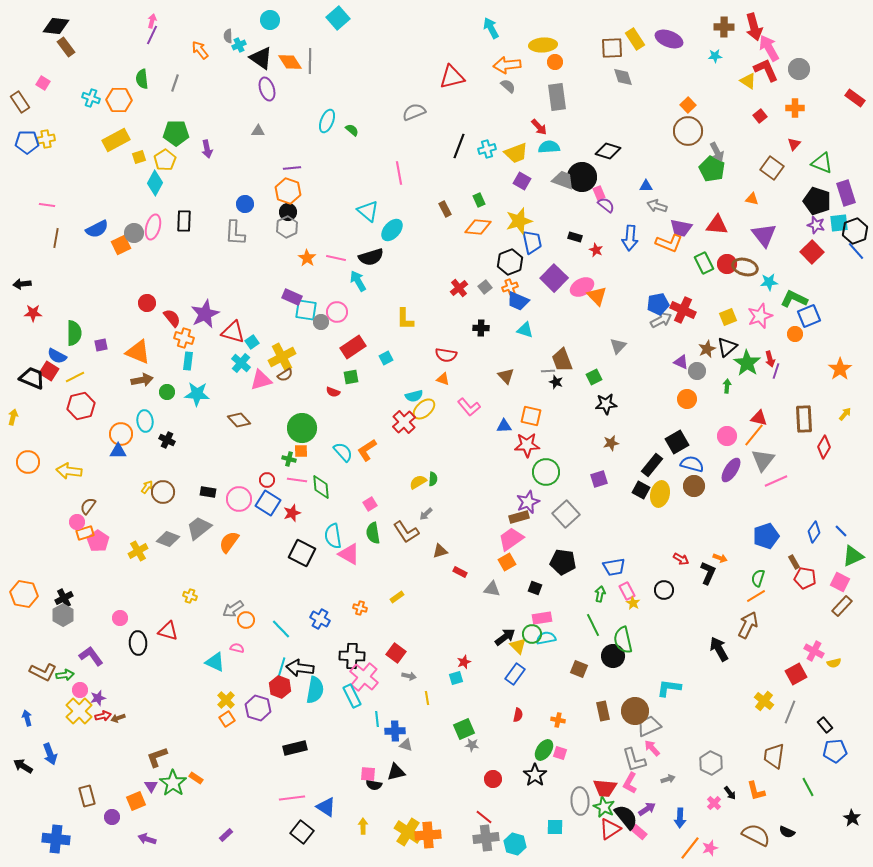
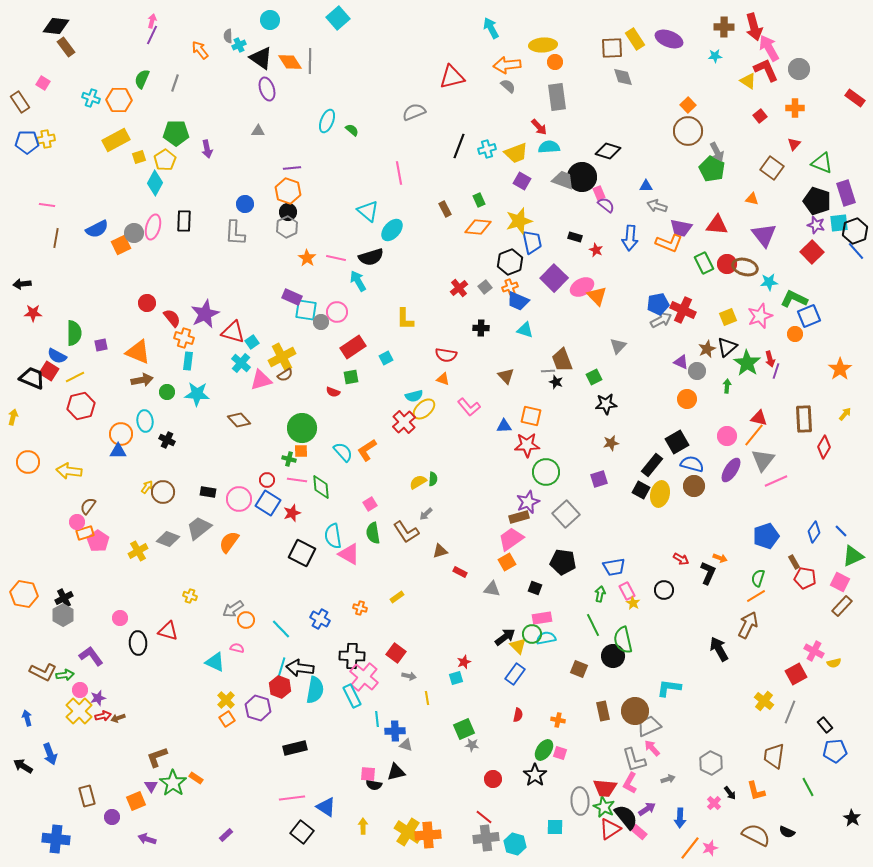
green semicircle at (142, 79): rotated 30 degrees clockwise
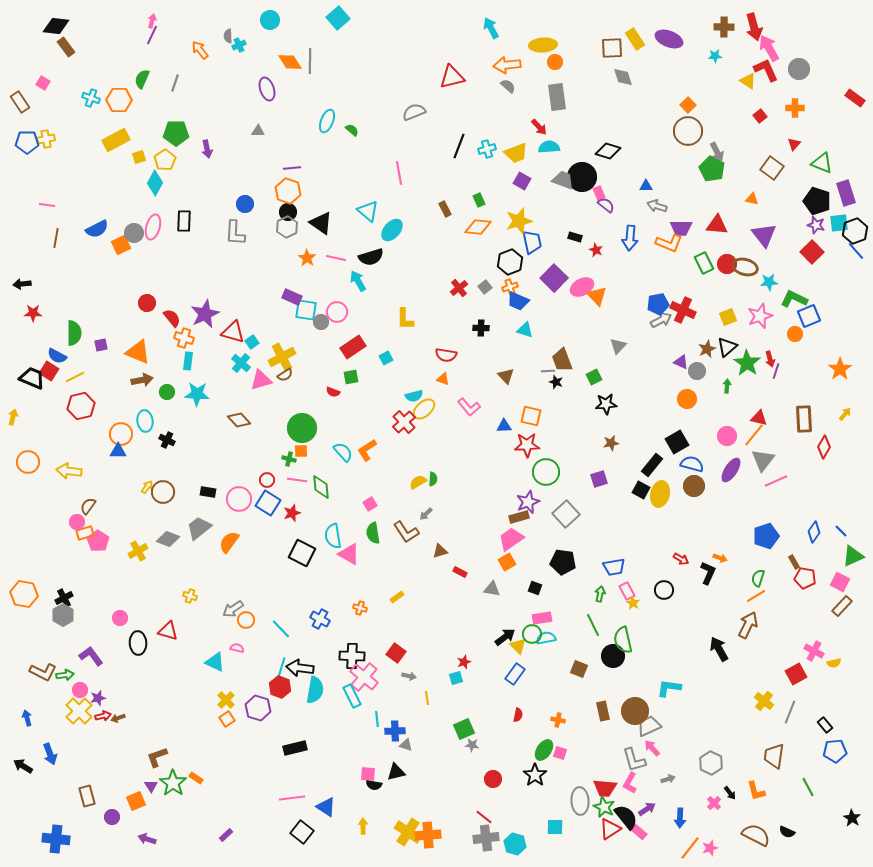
black triangle at (261, 58): moved 60 px right, 165 px down
purple trapezoid at (681, 228): rotated 10 degrees counterclockwise
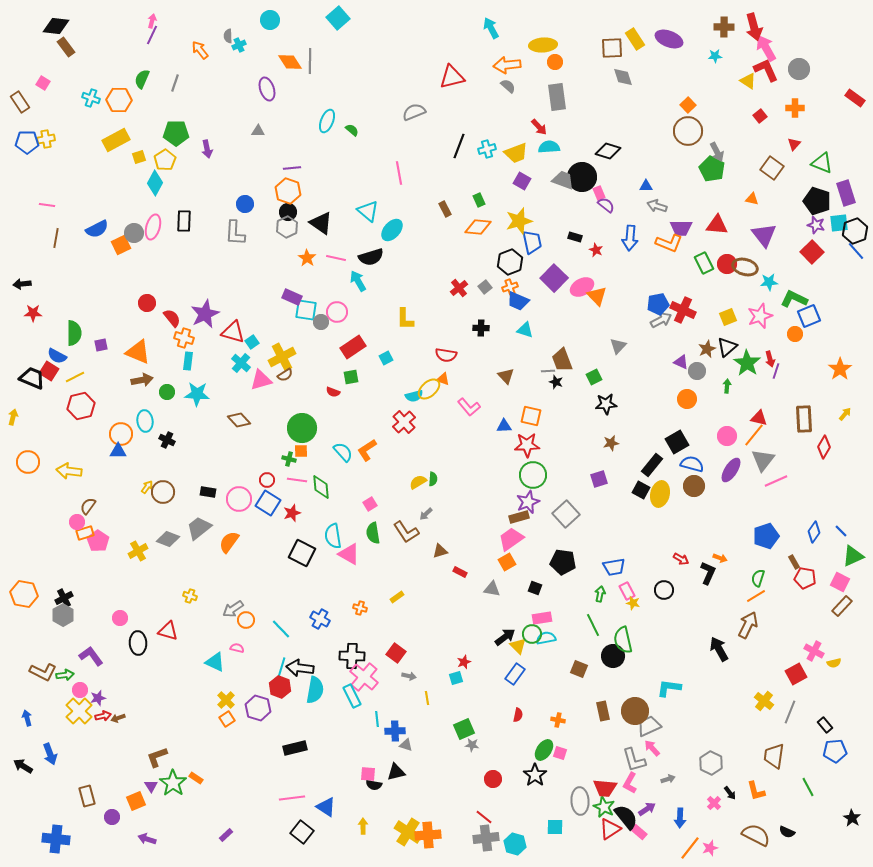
pink arrow at (769, 48): moved 3 px left
yellow ellipse at (424, 409): moved 5 px right, 20 px up
green circle at (546, 472): moved 13 px left, 3 px down
yellow star at (633, 603): rotated 16 degrees counterclockwise
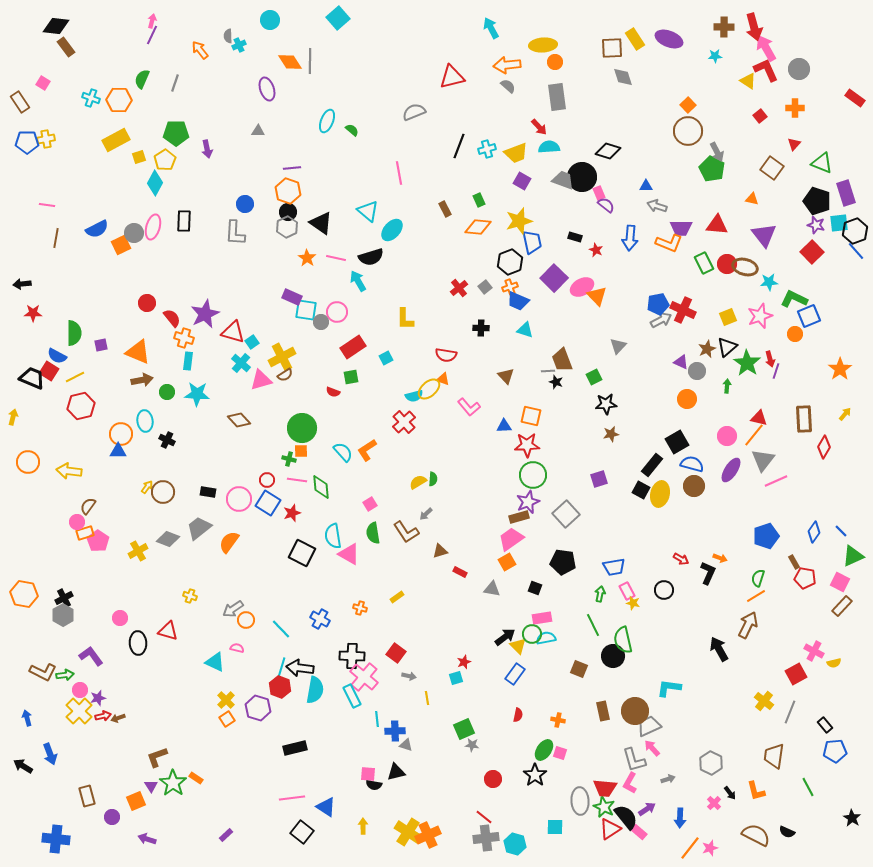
brown star at (611, 443): moved 9 px up
orange cross at (428, 835): rotated 20 degrees counterclockwise
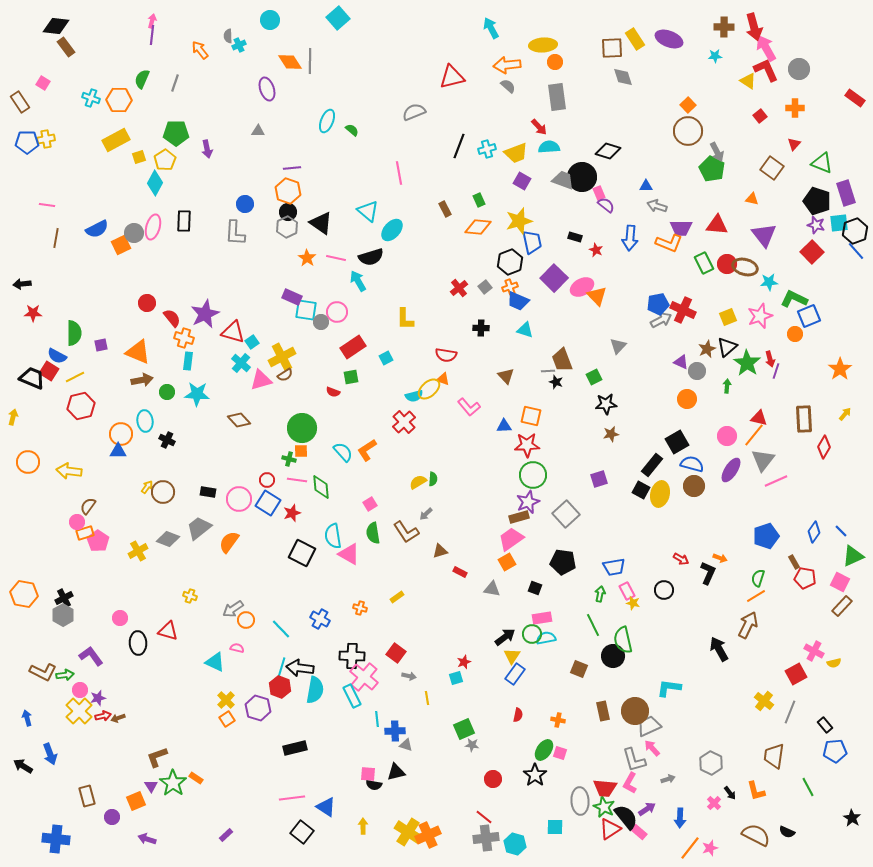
purple line at (152, 35): rotated 18 degrees counterclockwise
yellow triangle at (518, 646): moved 6 px left, 10 px down; rotated 18 degrees clockwise
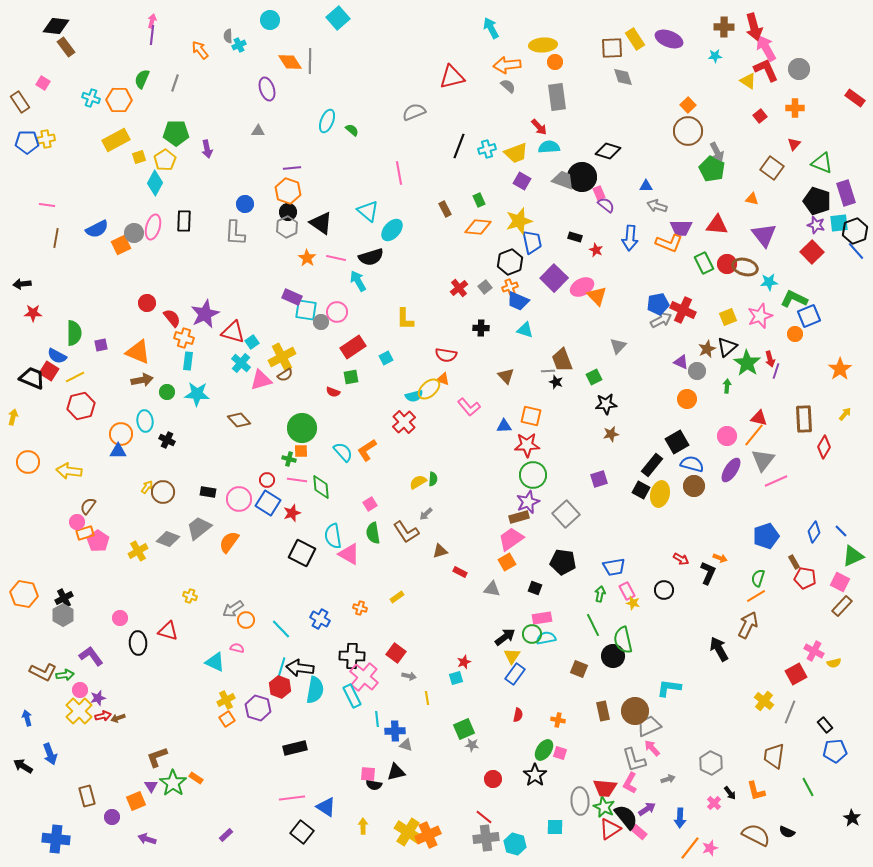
yellow cross at (226, 700): rotated 18 degrees clockwise
